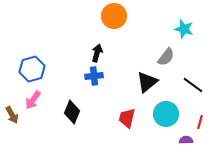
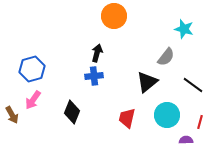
cyan circle: moved 1 px right, 1 px down
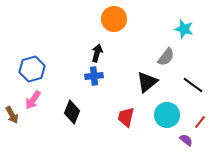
orange circle: moved 3 px down
red trapezoid: moved 1 px left, 1 px up
red line: rotated 24 degrees clockwise
purple semicircle: rotated 40 degrees clockwise
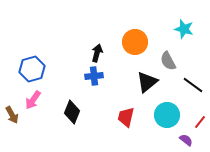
orange circle: moved 21 px right, 23 px down
gray semicircle: moved 2 px right, 4 px down; rotated 114 degrees clockwise
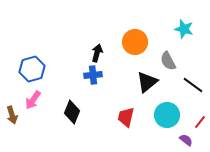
blue cross: moved 1 px left, 1 px up
brown arrow: rotated 12 degrees clockwise
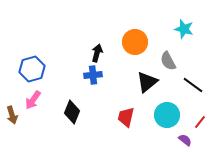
purple semicircle: moved 1 px left
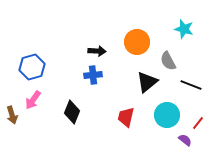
orange circle: moved 2 px right
black arrow: moved 2 px up; rotated 78 degrees clockwise
blue hexagon: moved 2 px up
black line: moved 2 px left; rotated 15 degrees counterclockwise
red line: moved 2 px left, 1 px down
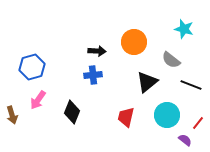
orange circle: moved 3 px left
gray semicircle: moved 3 px right, 1 px up; rotated 24 degrees counterclockwise
pink arrow: moved 5 px right
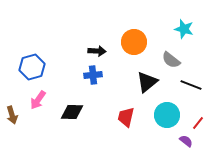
black diamond: rotated 70 degrees clockwise
purple semicircle: moved 1 px right, 1 px down
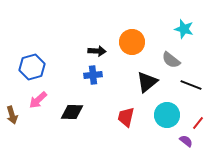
orange circle: moved 2 px left
pink arrow: rotated 12 degrees clockwise
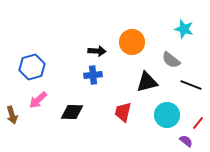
black triangle: rotated 25 degrees clockwise
red trapezoid: moved 3 px left, 5 px up
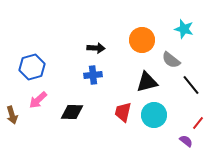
orange circle: moved 10 px right, 2 px up
black arrow: moved 1 px left, 3 px up
black line: rotated 30 degrees clockwise
cyan circle: moved 13 px left
